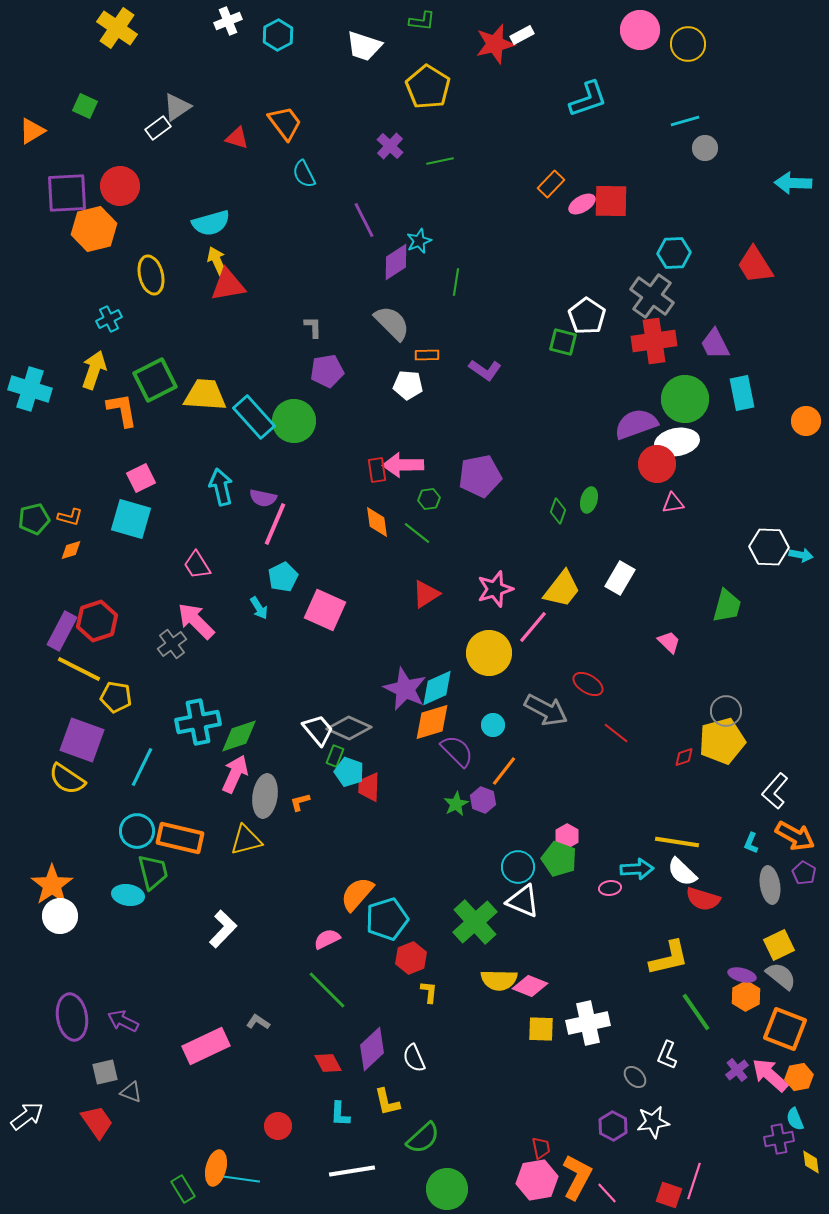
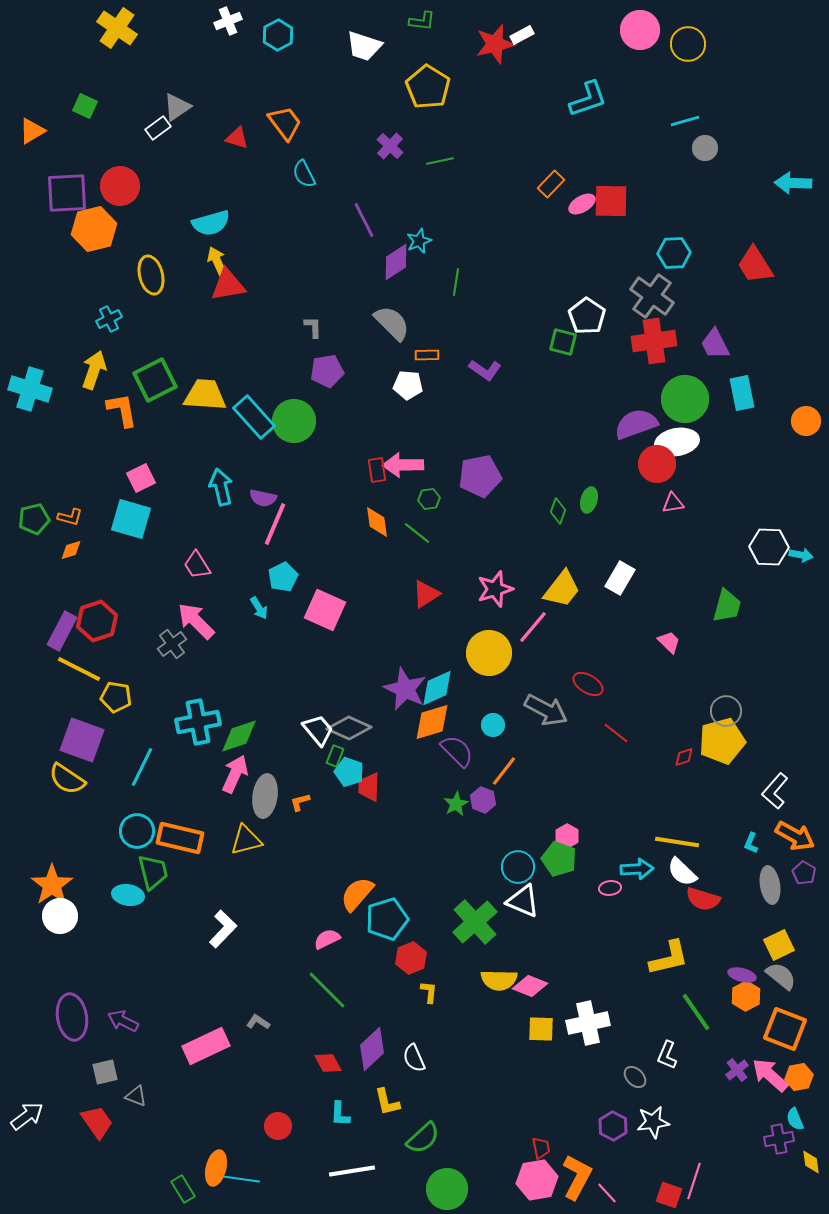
gray triangle at (131, 1092): moved 5 px right, 4 px down
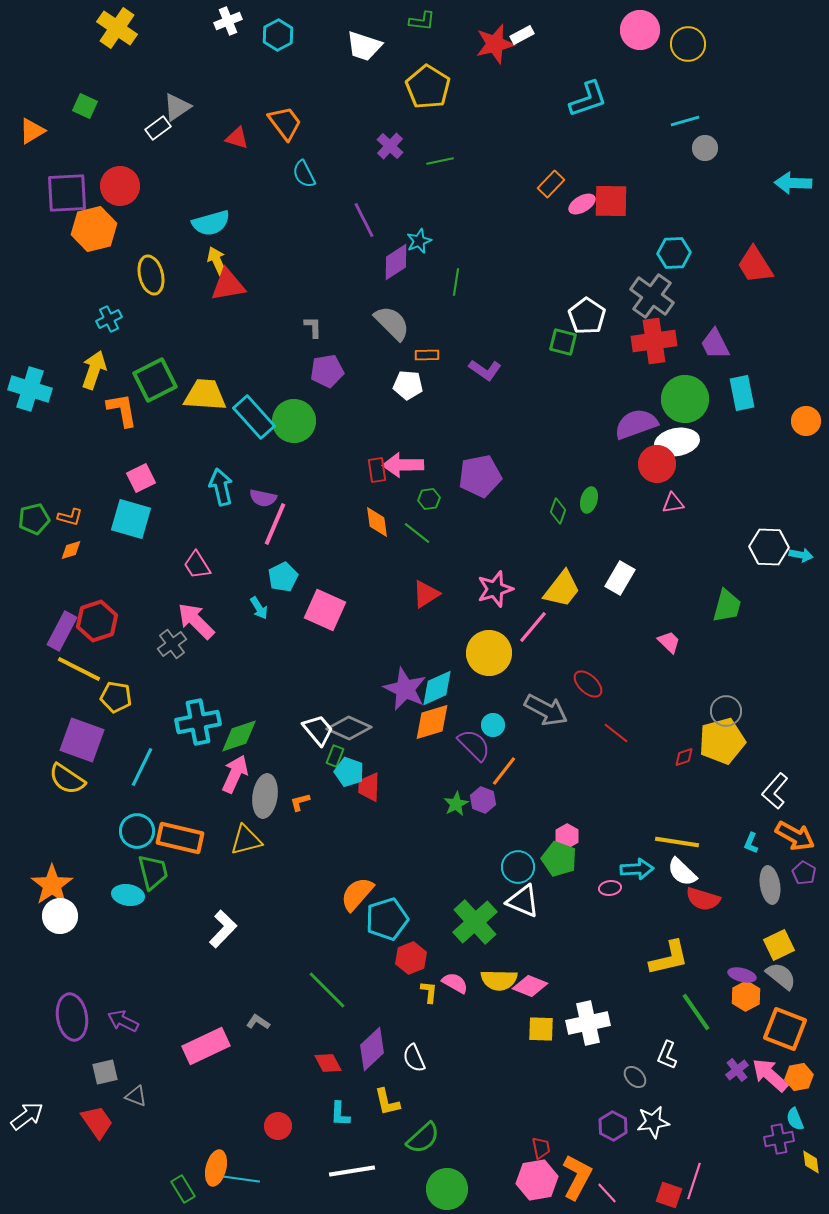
red ellipse at (588, 684): rotated 12 degrees clockwise
purple semicircle at (457, 751): moved 17 px right, 6 px up
pink semicircle at (327, 939): moved 128 px right, 44 px down; rotated 56 degrees clockwise
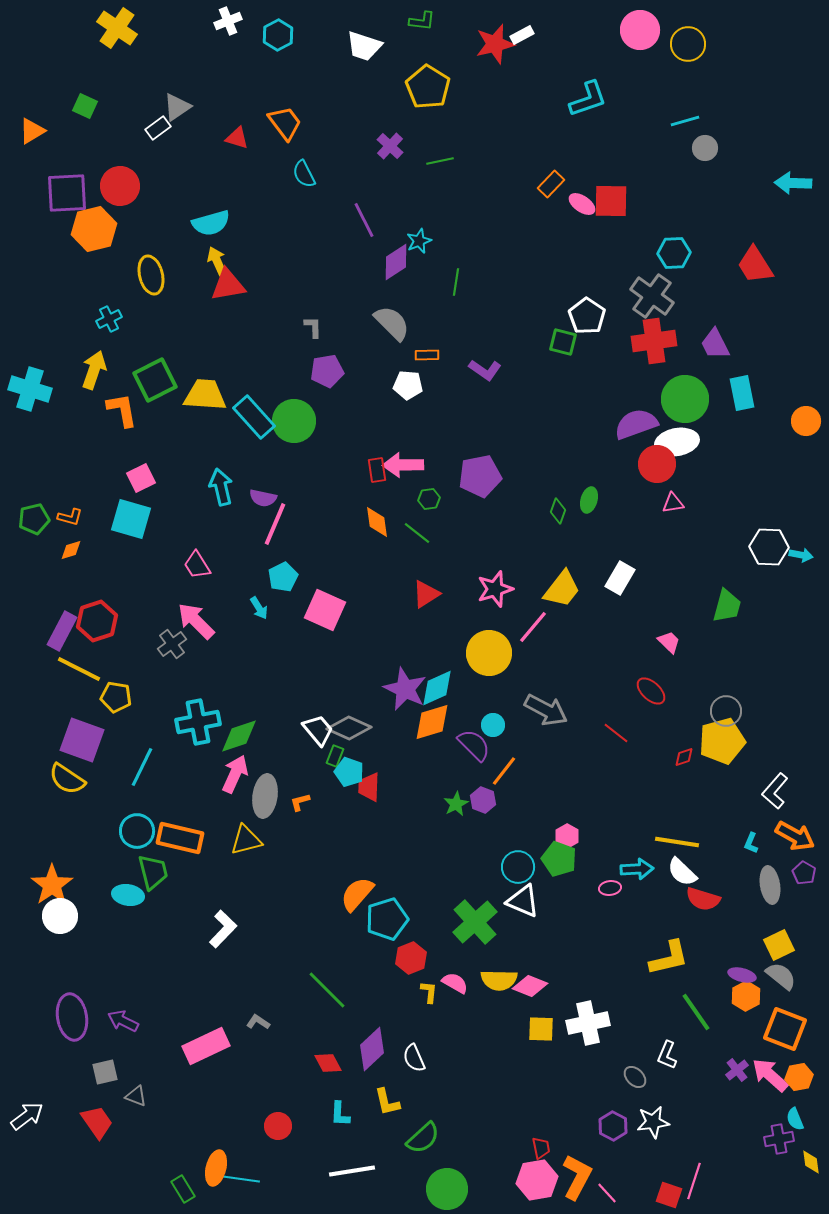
pink ellipse at (582, 204): rotated 64 degrees clockwise
red ellipse at (588, 684): moved 63 px right, 7 px down
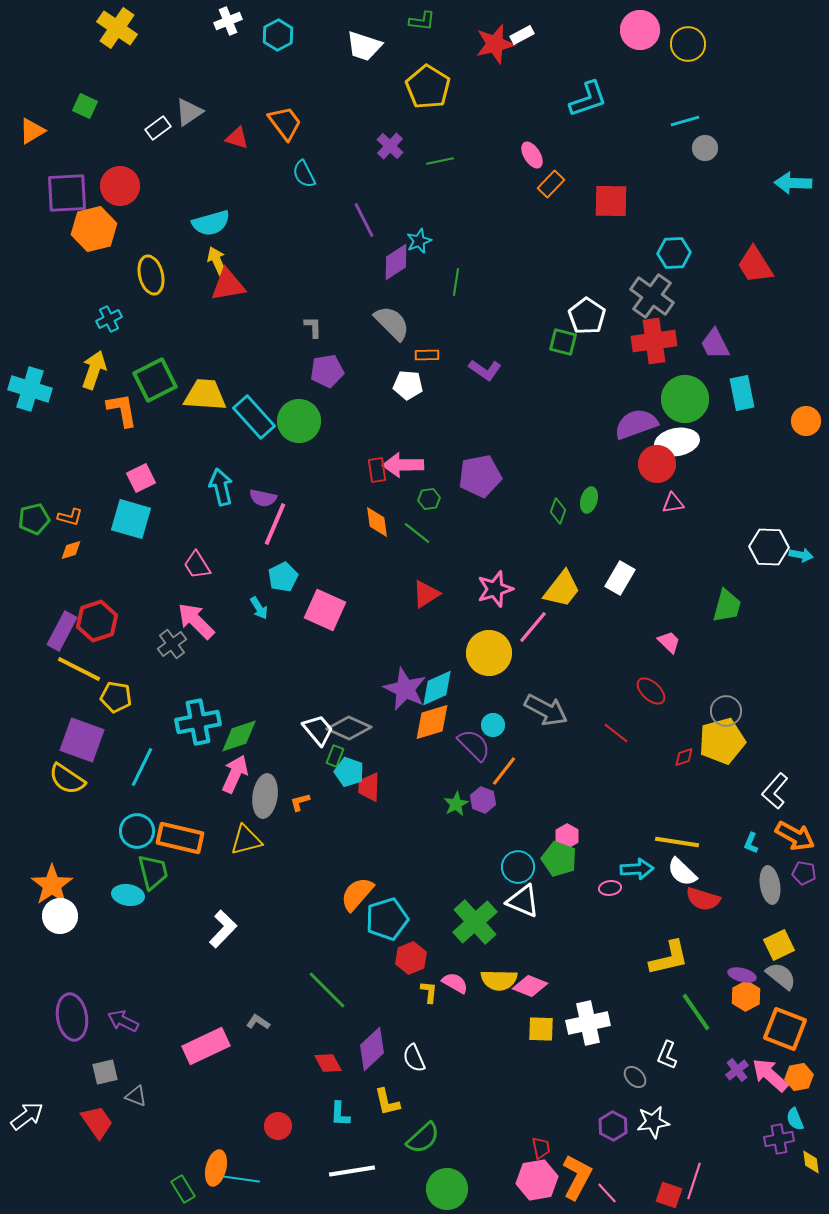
gray triangle at (177, 107): moved 12 px right, 5 px down
pink ellipse at (582, 204): moved 50 px left, 49 px up; rotated 24 degrees clockwise
green circle at (294, 421): moved 5 px right
purple pentagon at (804, 873): rotated 20 degrees counterclockwise
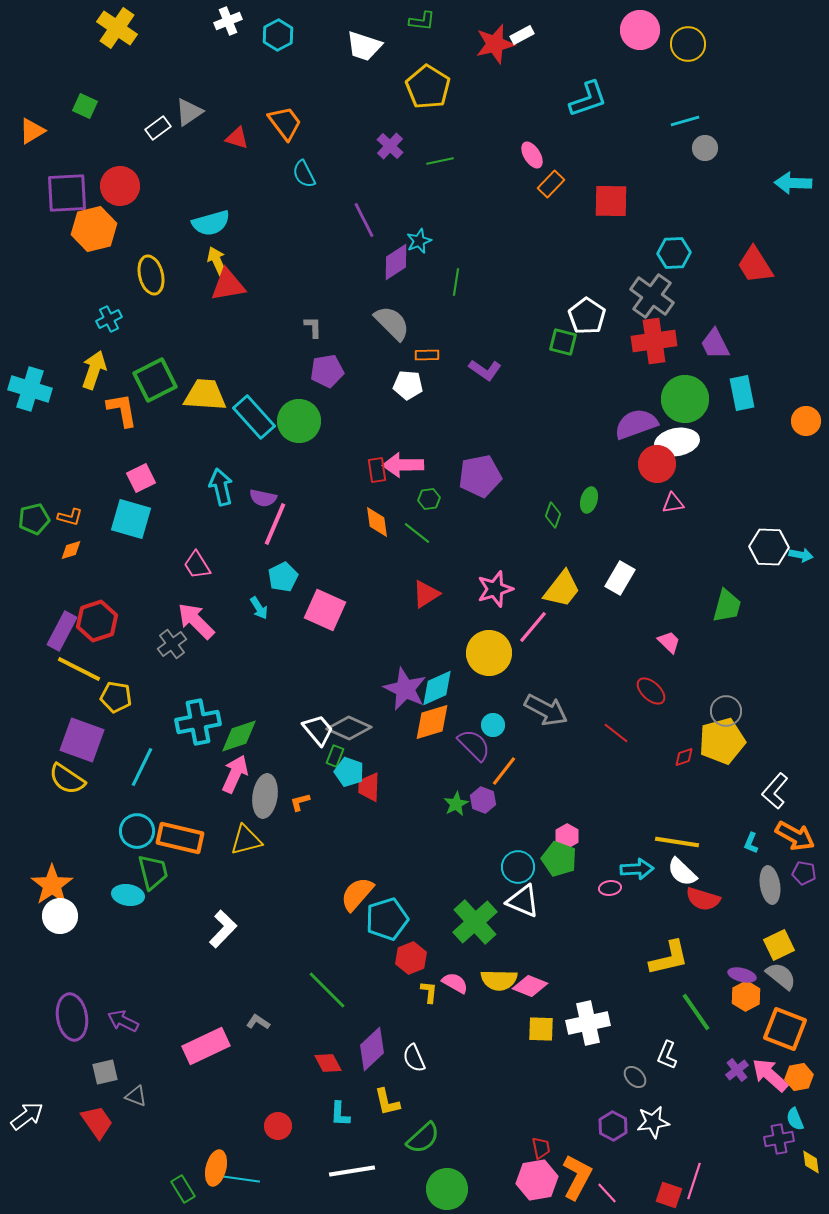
green diamond at (558, 511): moved 5 px left, 4 px down
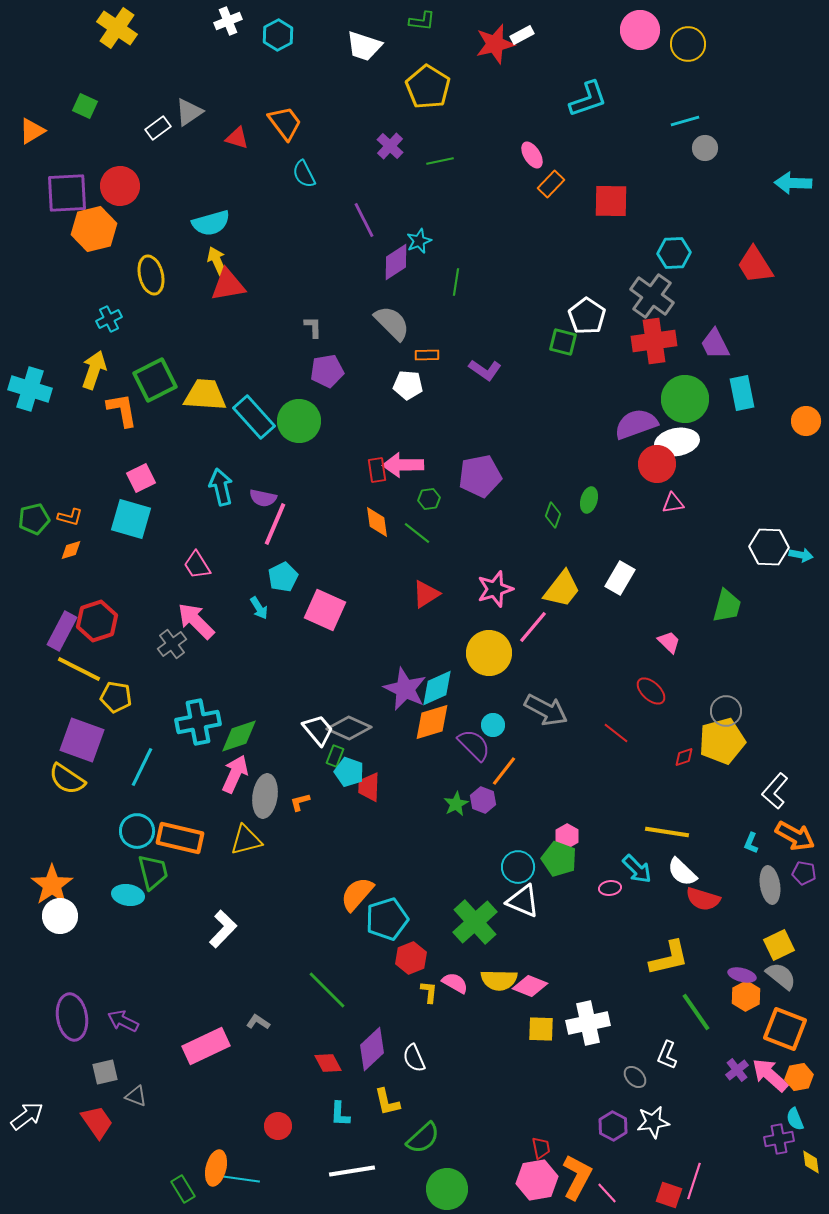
yellow line at (677, 842): moved 10 px left, 10 px up
cyan arrow at (637, 869): rotated 48 degrees clockwise
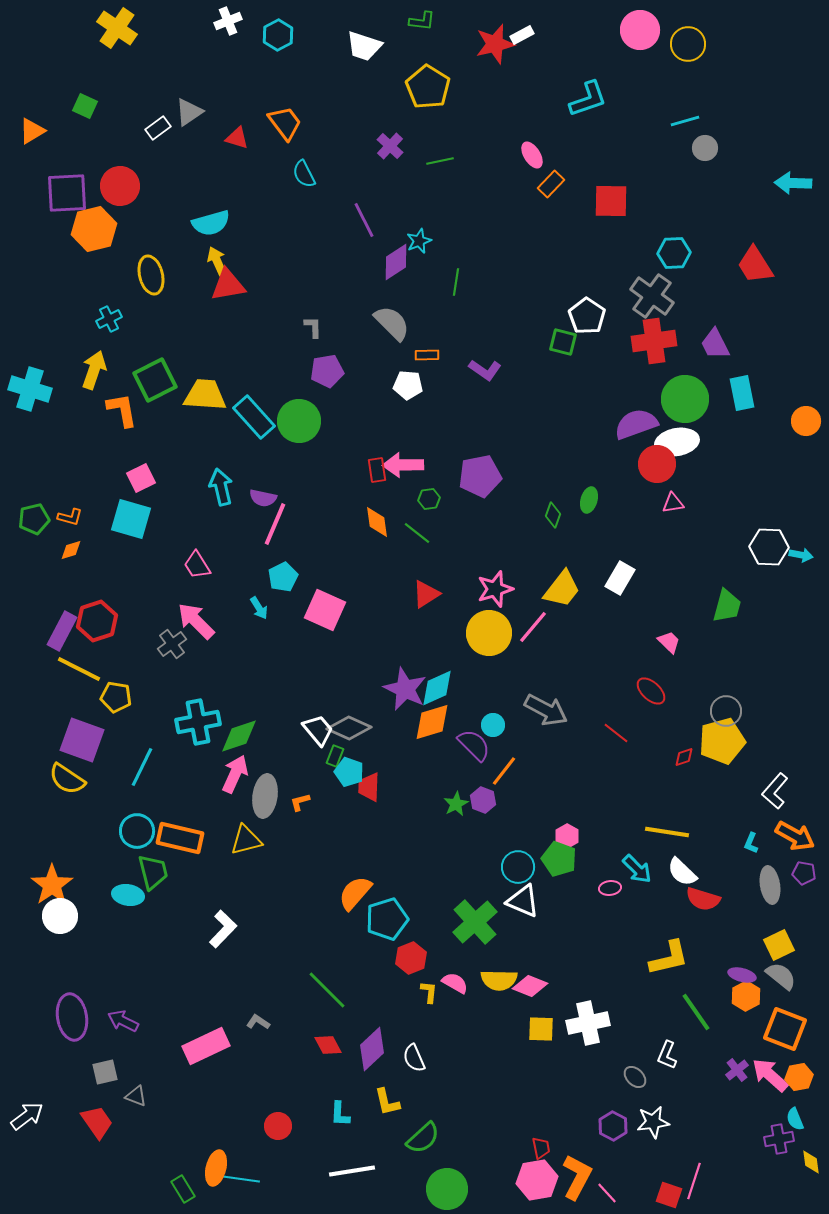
yellow circle at (489, 653): moved 20 px up
orange semicircle at (357, 894): moved 2 px left, 1 px up
red diamond at (328, 1063): moved 18 px up
